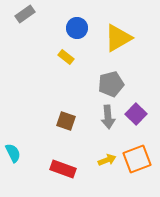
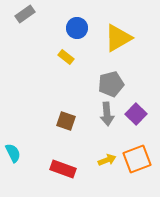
gray arrow: moved 1 px left, 3 px up
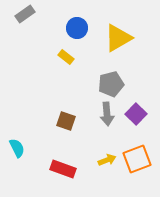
cyan semicircle: moved 4 px right, 5 px up
